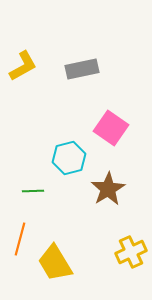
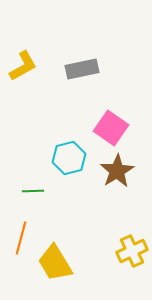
brown star: moved 9 px right, 18 px up
orange line: moved 1 px right, 1 px up
yellow cross: moved 1 px right, 1 px up
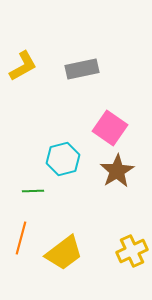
pink square: moved 1 px left
cyan hexagon: moved 6 px left, 1 px down
yellow trapezoid: moved 9 px right, 10 px up; rotated 96 degrees counterclockwise
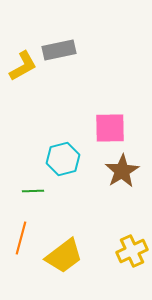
gray rectangle: moved 23 px left, 19 px up
pink square: rotated 36 degrees counterclockwise
brown star: moved 5 px right
yellow trapezoid: moved 3 px down
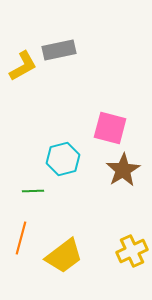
pink square: rotated 16 degrees clockwise
brown star: moved 1 px right, 1 px up
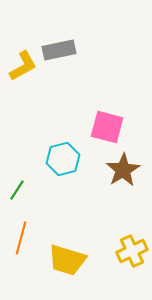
pink square: moved 3 px left, 1 px up
green line: moved 16 px left, 1 px up; rotated 55 degrees counterclockwise
yellow trapezoid: moved 3 px right, 4 px down; rotated 54 degrees clockwise
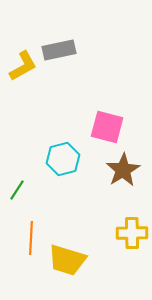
orange line: moved 10 px right; rotated 12 degrees counterclockwise
yellow cross: moved 18 px up; rotated 24 degrees clockwise
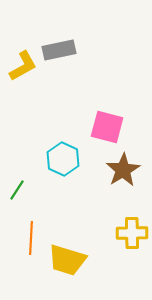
cyan hexagon: rotated 20 degrees counterclockwise
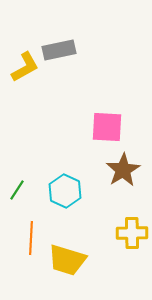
yellow L-shape: moved 2 px right, 1 px down
pink square: rotated 12 degrees counterclockwise
cyan hexagon: moved 2 px right, 32 px down
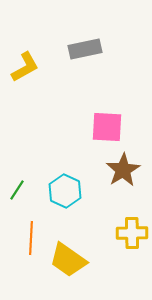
gray rectangle: moved 26 px right, 1 px up
yellow trapezoid: moved 1 px right; rotated 18 degrees clockwise
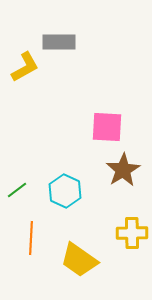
gray rectangle: moved 26 px left, 7 px up; rotated 12 degrees clockwise
green line: rotated 20 degrees clockwise
yellow trapezoid: moved 11 px right
